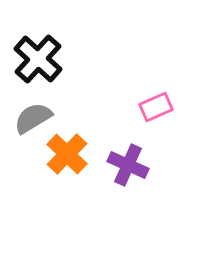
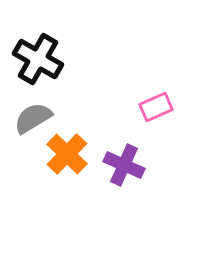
black cross: rotated 12 degrees counterclockwise
purple cross: moved 4 px left
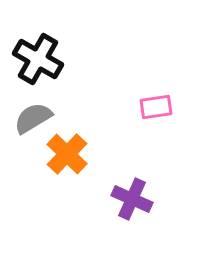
pink rectangle: rotated 16 degrees clockwise
purple cross: moved 8 px right, 34 px down
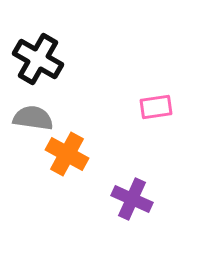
gray semicircle: rotated 39 degrees clockwise
orange cross: rotated 15 degrees counterclockwise
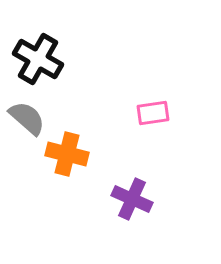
pink rectangle: moved 3 px left, 6 px down
gray semicircle: moved 6 px left; rotated 33 degrees clockwise
orange cross: rotated 15 degrees counterclockwise
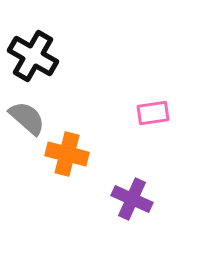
black cross: moved 5 px left, 3 px up
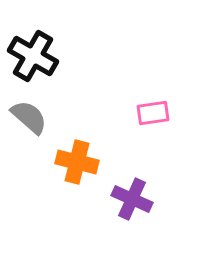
gray semicircle: moved 2 px right, 1 px up
orange cross: moved 10 px right, 8 px down
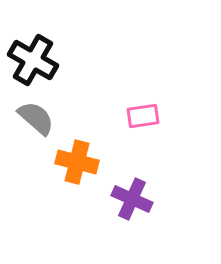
black cross: moved 4 px down
pink rectangle: moved 10 px left, 3 px down
gray semicircle: moved 7 px right, 1 px down
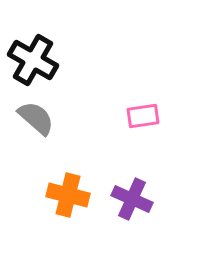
orange cross: moved 9 px left, 33 px down
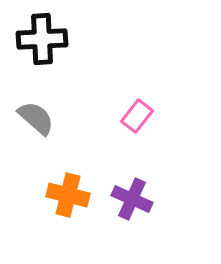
black cross: moved 9 px right, 21 px up; rotated 33 degrees counterclockwise
pink rectangle: moved 6 px left; rotated 44 degrees counterclockwise
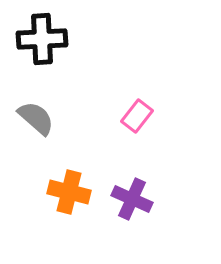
orange cross: moved 1 px right, 3 px up
